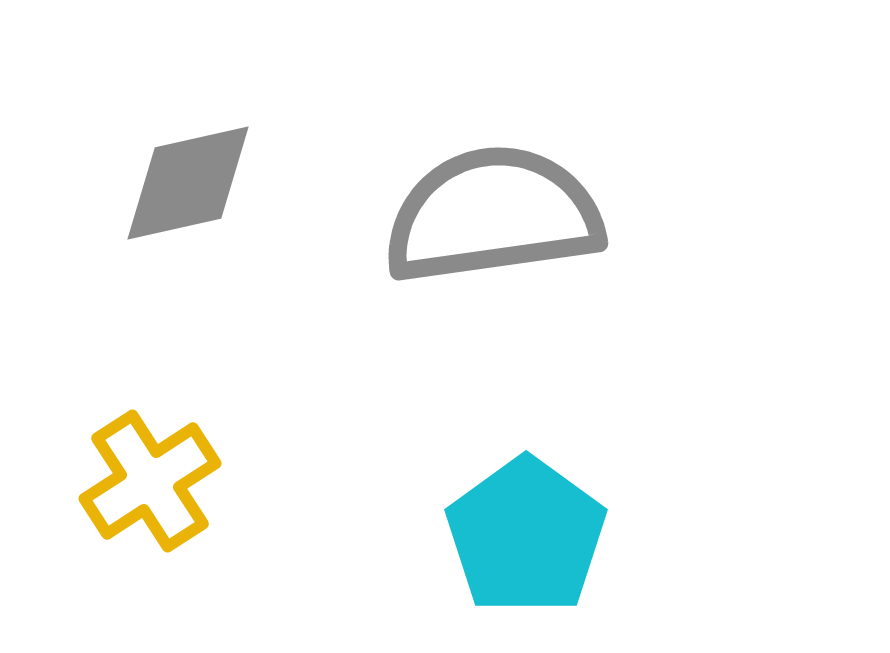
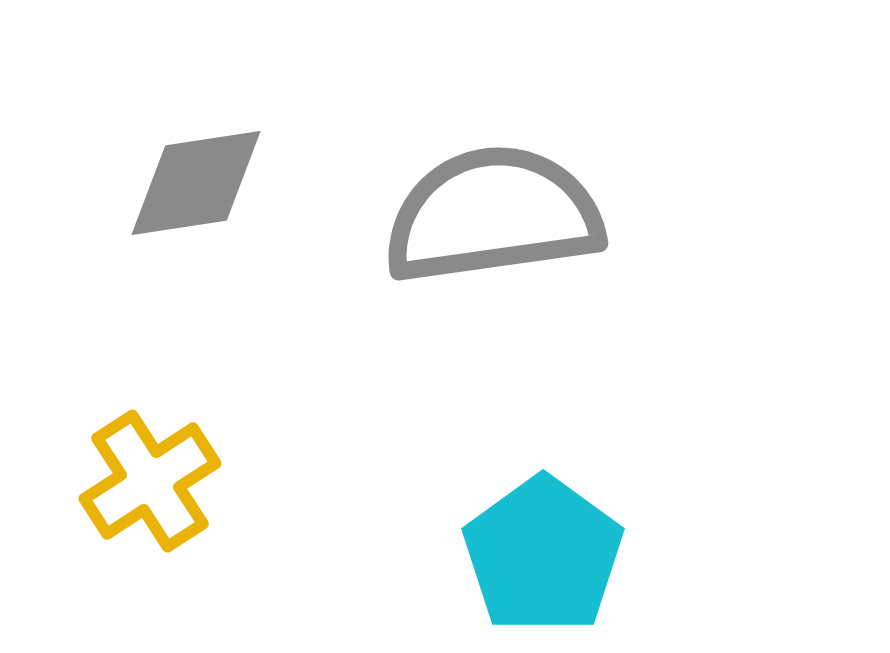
gray diamond: moved 8 px right; rotated 4 degrees clockwise
cyan pentagon: moved 17 px right, 19 px down
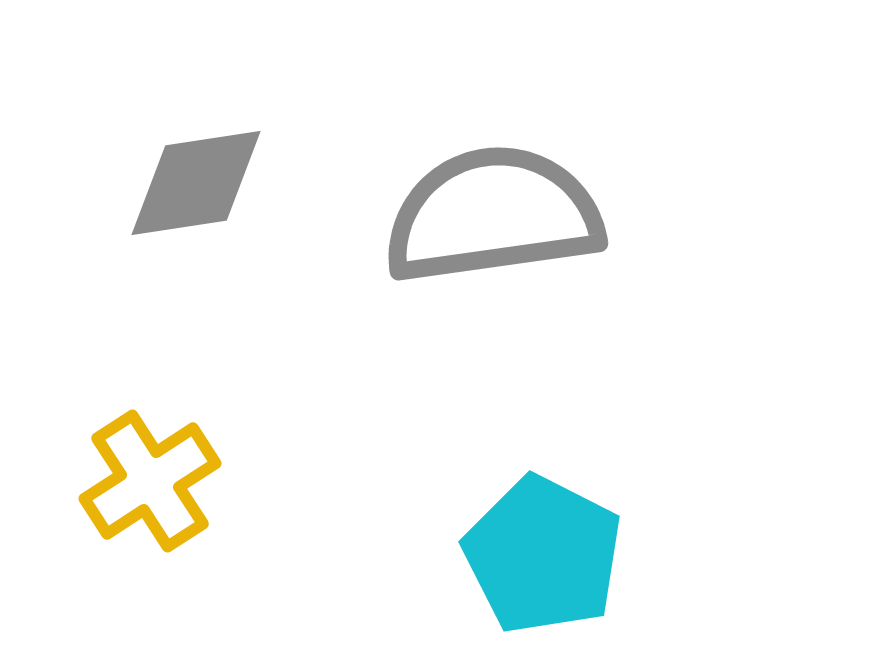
cyan pentagon: rotated 9 degrees counterclockwise
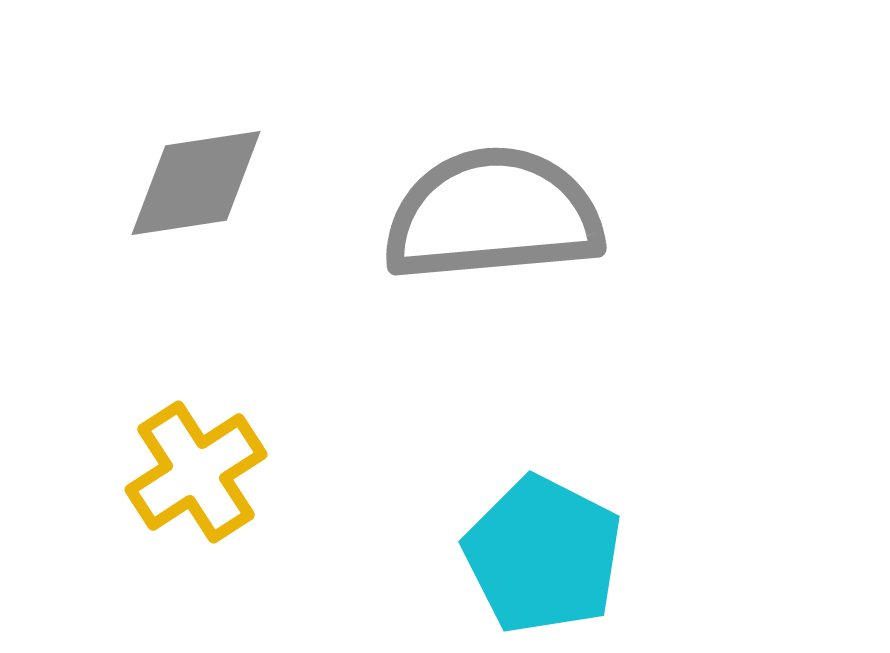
gray semicircle: rotated 3 degrees clockwise
yellow cross: moved 46 px right, 9 px up
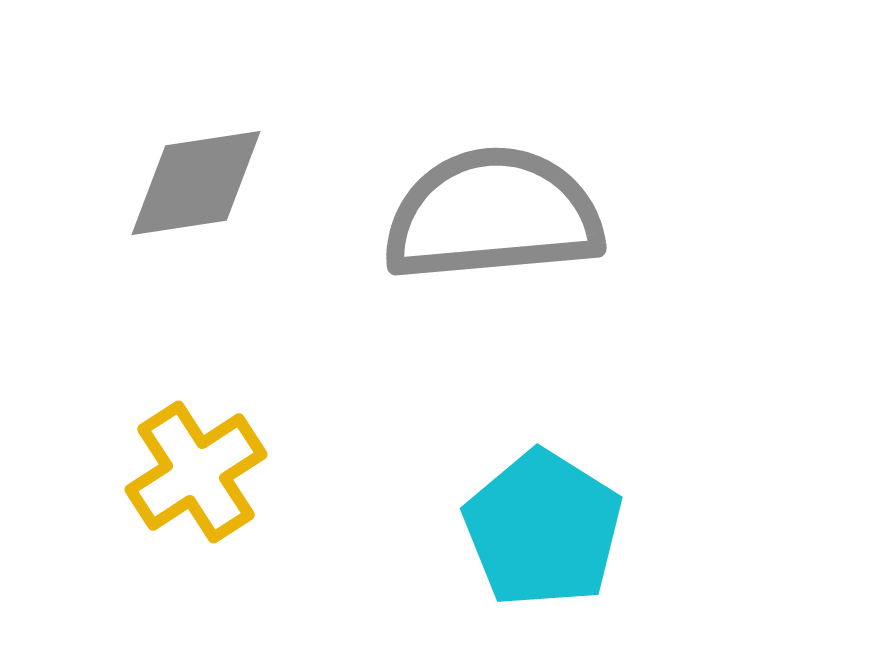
cyan pentagon: moved 26 px up; rotated 5 degrees clockwise
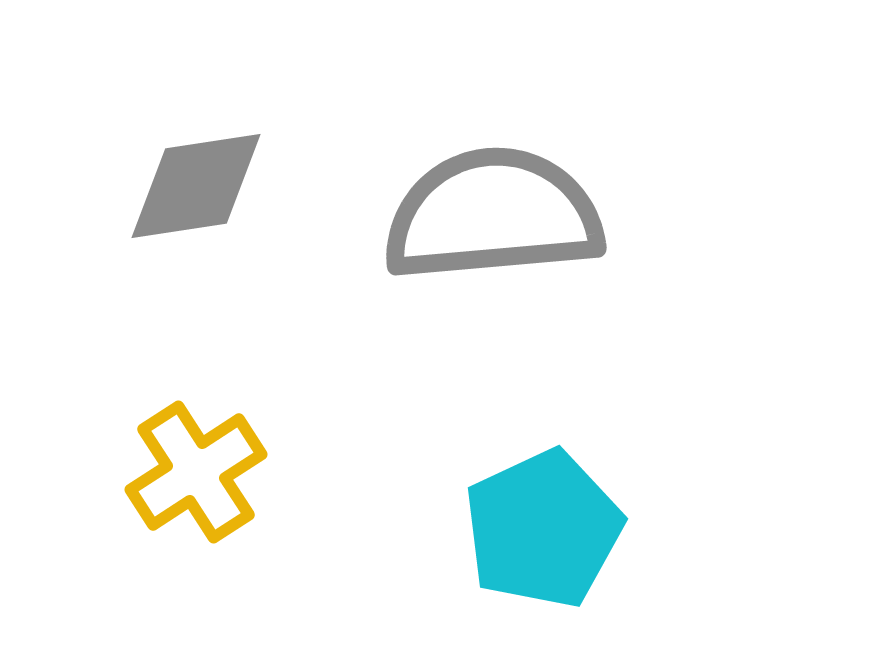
gray diamond: moved 3 px down
cyan pentagon: rotated 15 degrees clockwise
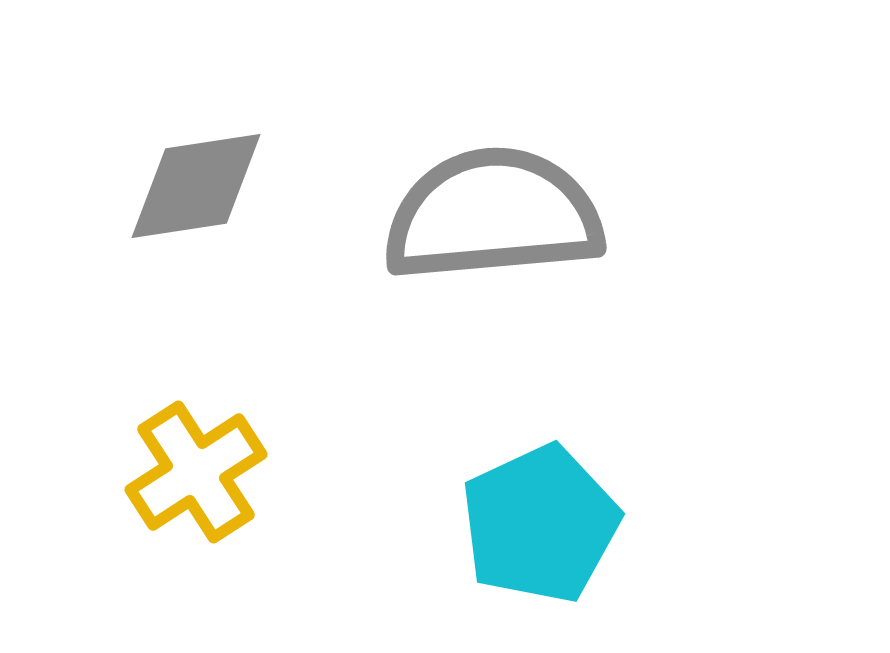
cyan pentagon: moved 3 px left, 5 px up
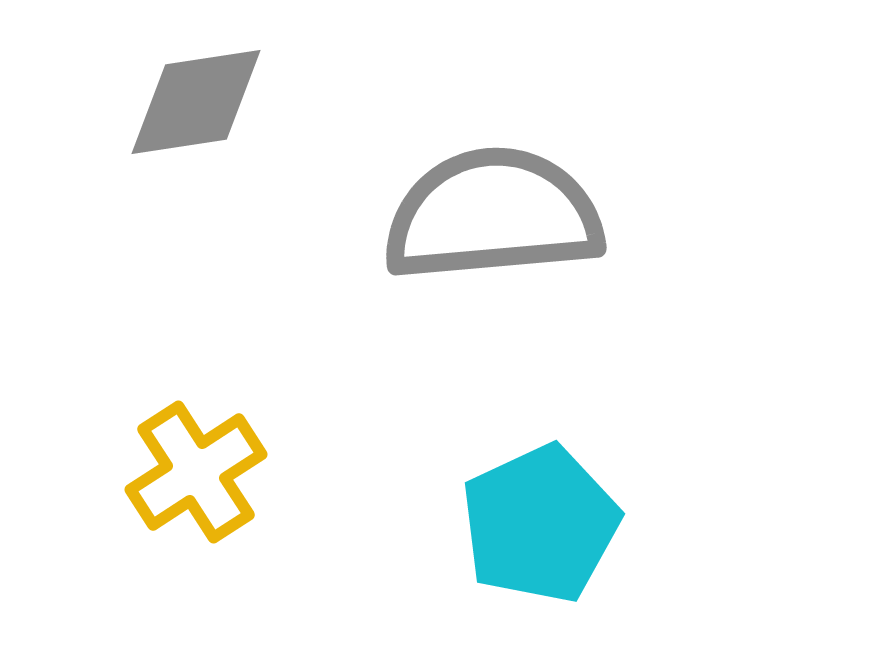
gray diamond: moved 84 px up
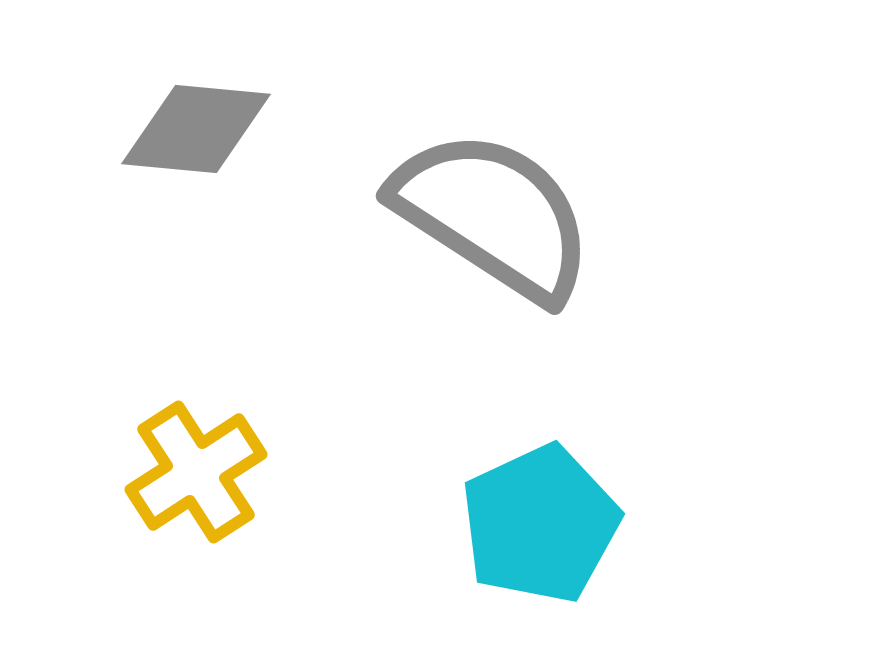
gray diamond: moved 27 px down; rotated 14 degrees clockwise
gray semicircle: rotated 38 degrees clockwise
